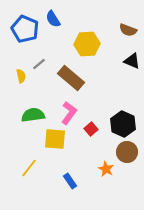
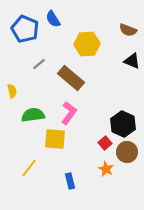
yellow semicircle: moved 9 px left, 15 px down
red square: moved 14 px right, 14 px down
blue rectangle: rotated 21 degrees clockwise
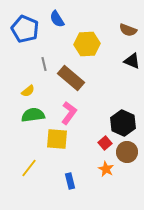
blue semicircle: moved 4 px right
gray line: moved 5 px right; rotated 64 degrees counterclockwise
yellow semicircle: moved 16 px right; rotated 64 degrees clockwise
black hexagon: moved 1 px up
yellow square: moved 2 px right
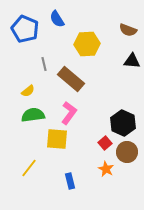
black triangle: rotated 18 degrees counterclockwise
brown rectangle: moved 1 px down
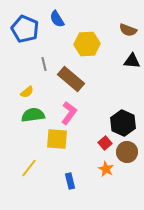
yellow semicircle: moved 1 px left, 1 px down
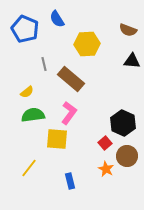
brown circle: moved 4 px down
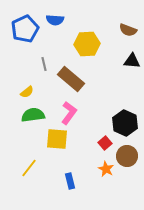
blue semicircle: moved 2 px left, 1 px down; rotated 54 degrees counterclockwise
blue pentagon: rotated 24 degrees clockwise
black hexagon: moved 2 px right
